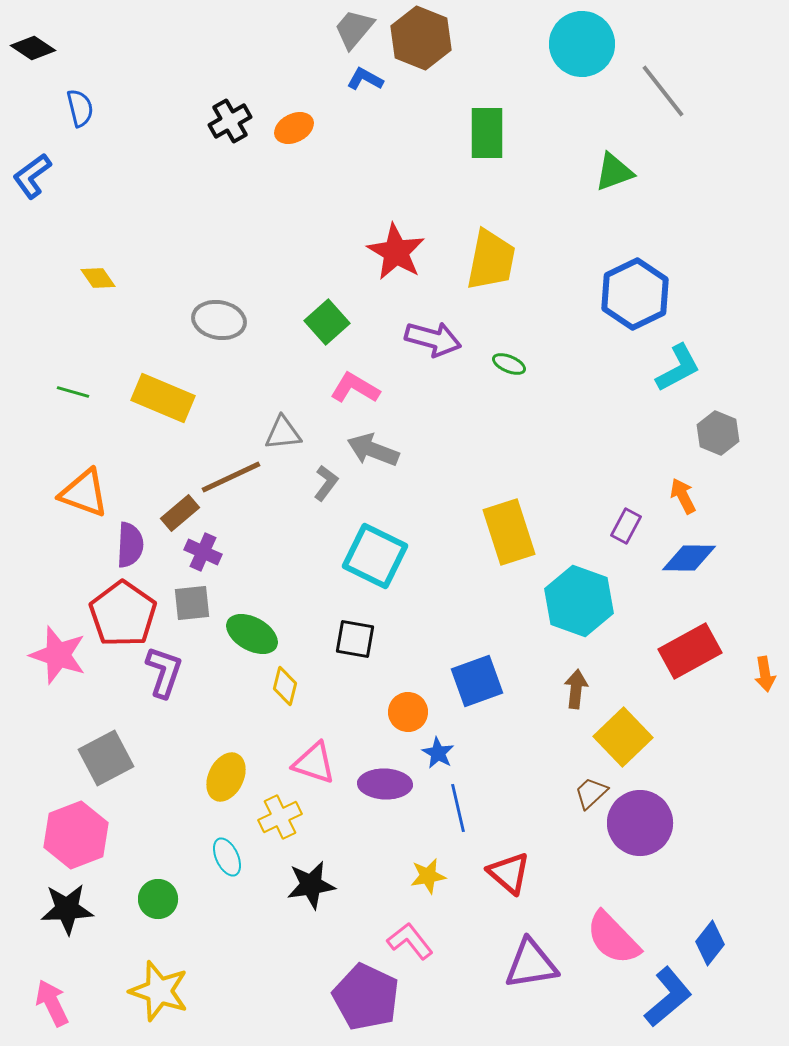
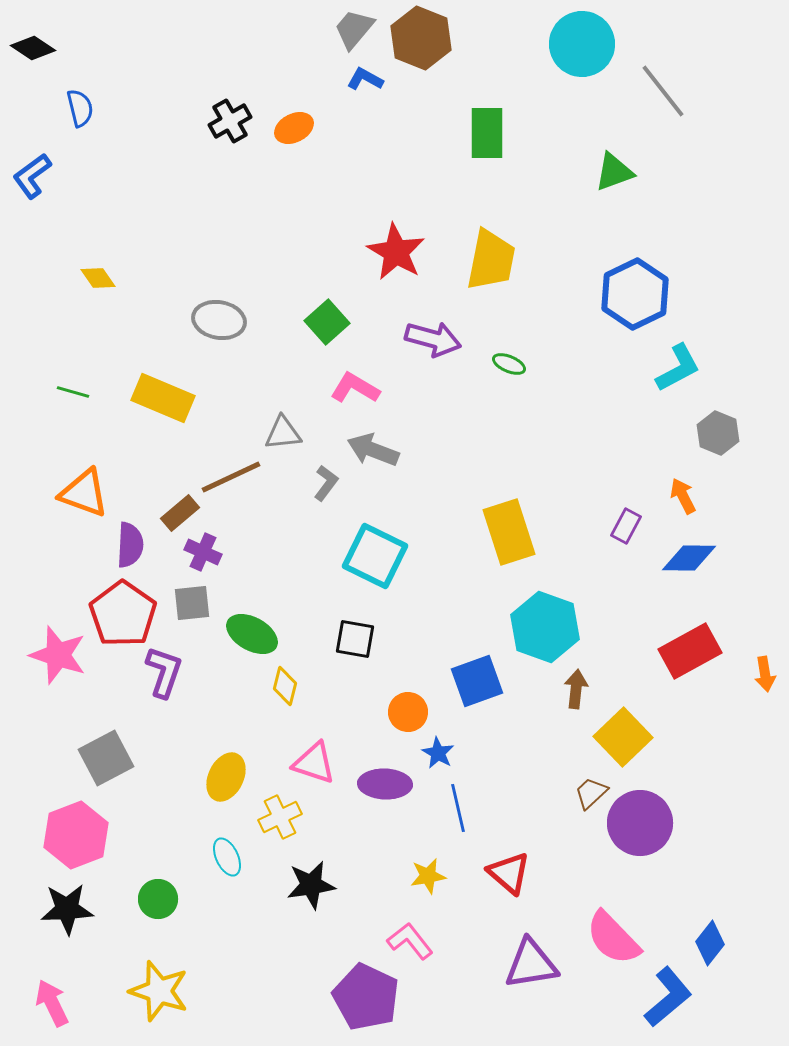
cyan hexagon at (579, 601): moved 34 px left, 26 px down
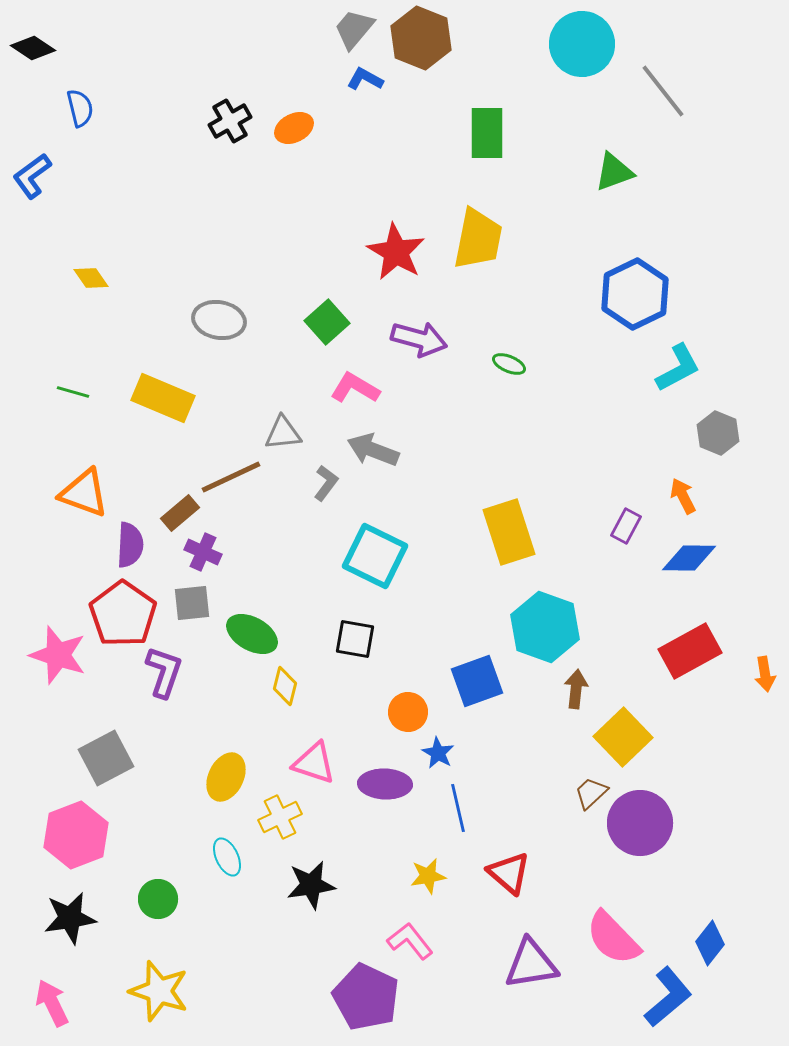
yellow trapezoid at (491, 260): moved 13 px left, 21 px up
yellow diamond at (98, 278): moved 7 px left
purple arrow at (433, 339): moved 14 px left
black star at (67, 909): moved 3 px right, 9 px down; rotated 6 degrees counterclockwise
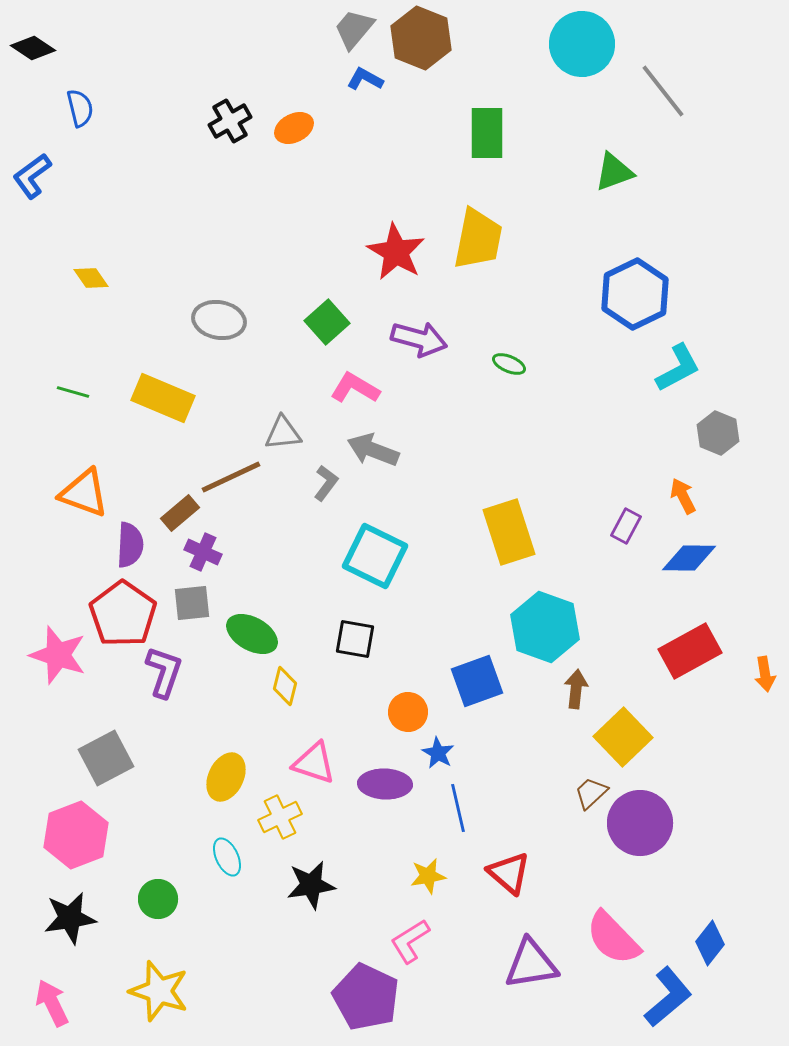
pink L-shape at (410, 941): rotated 84 degrees counterclockwise
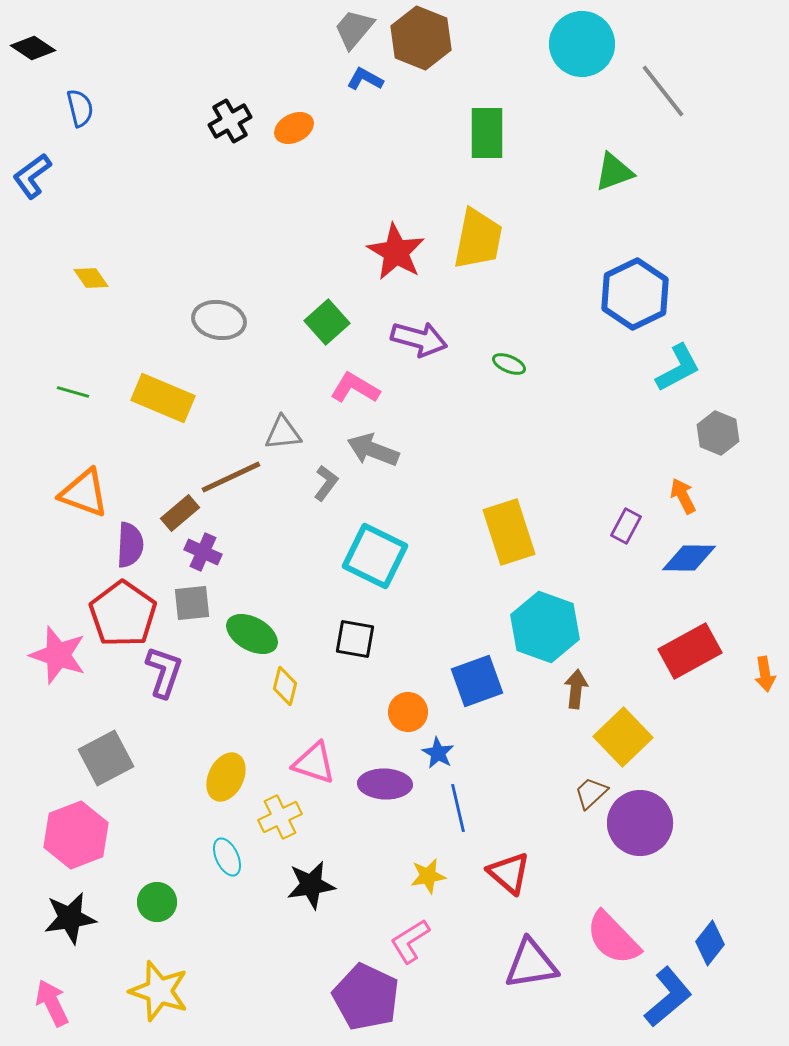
green circle at (158, 899): moved 1 px left, 3 px down
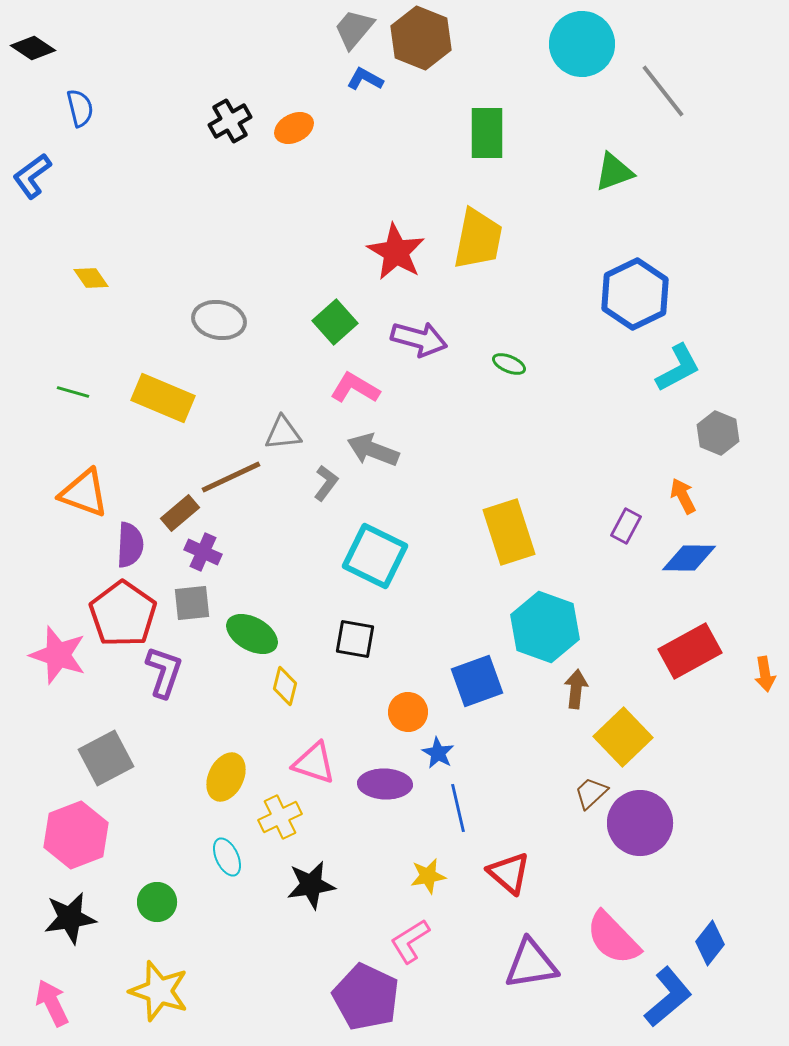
green square at (327, 322): moved 8 px right
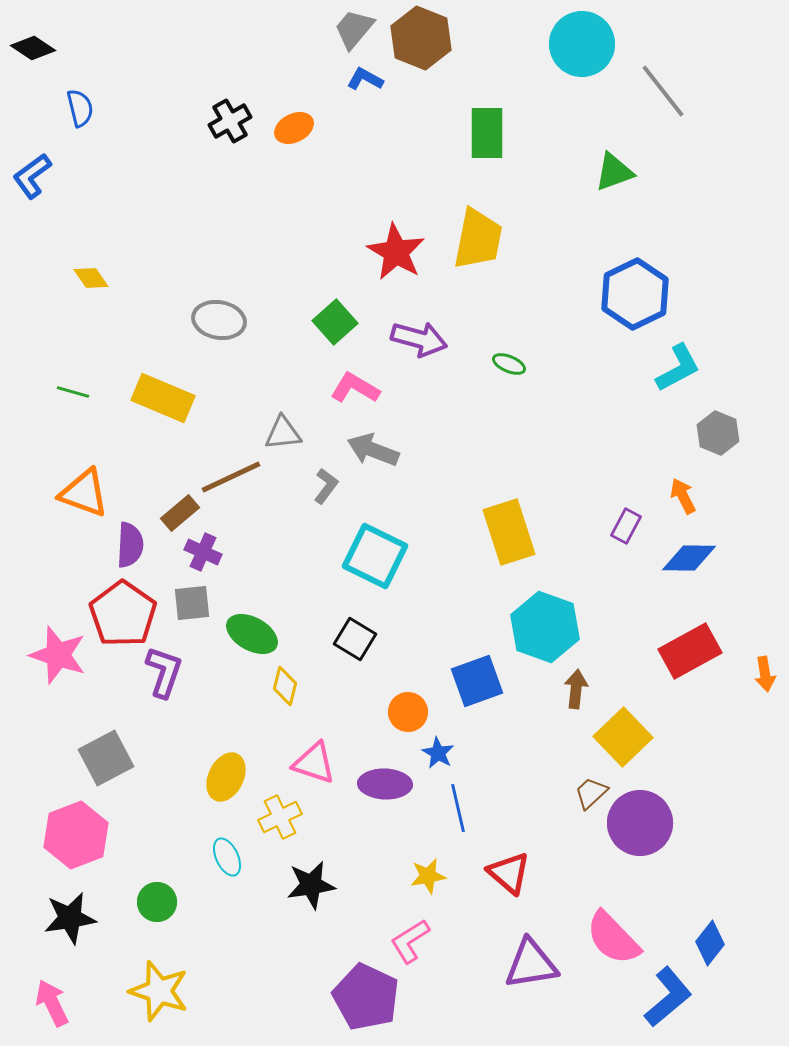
gray L-shape at (326, 483): moved 3 px down
black square at (355, 639): rotated 21 degrees clockwise
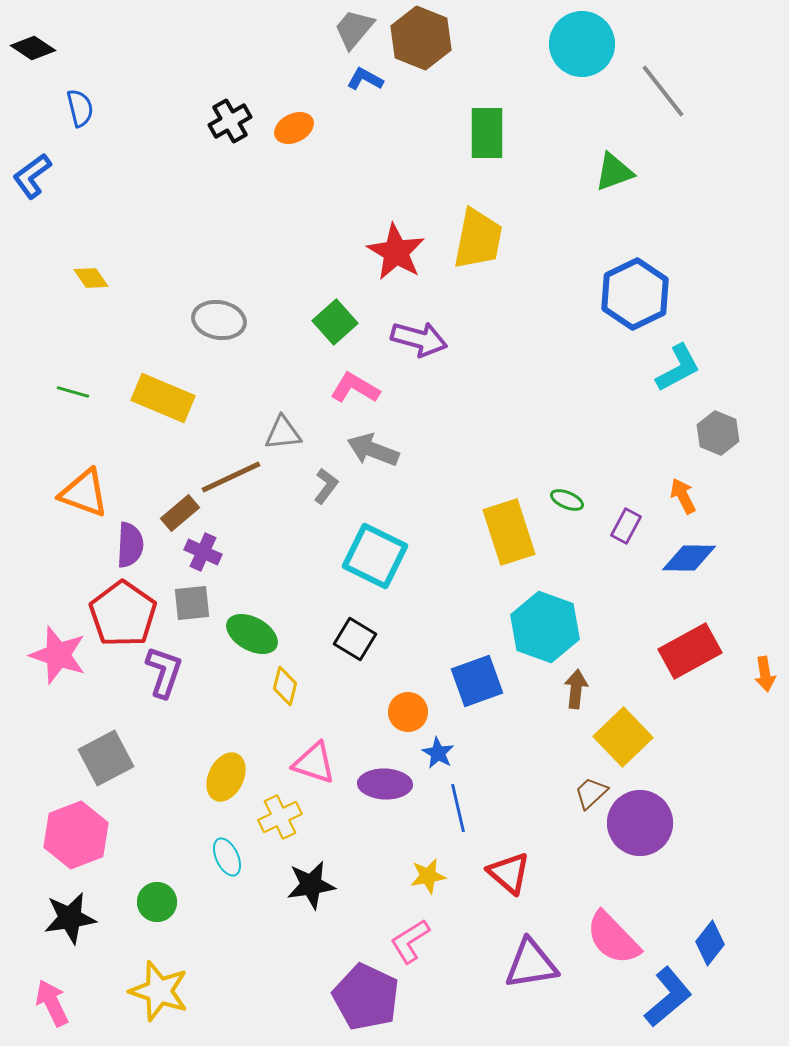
green ellipse at (509, 364): moved 58 px right, 136 px down
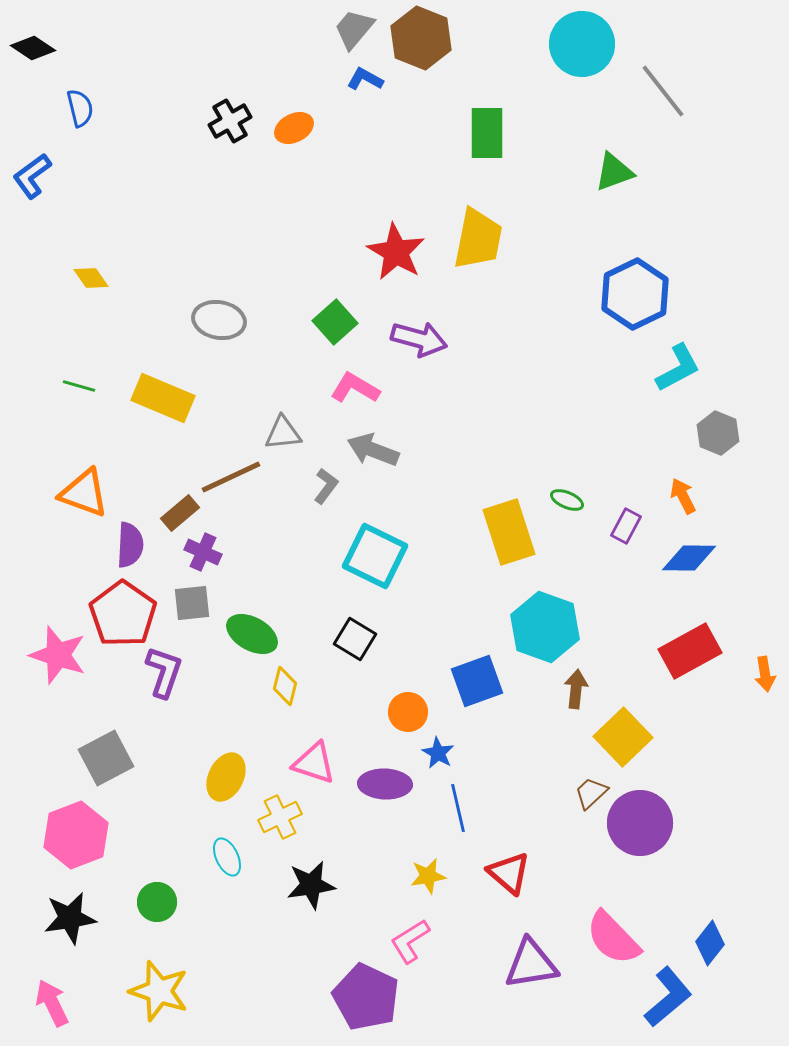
green line at (73, 392): moved 6 px right, 6 px up
